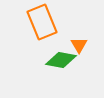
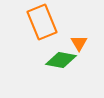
orange triangle: moved 2 px up
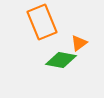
orange triangle: rotated 24 degrees clockwise
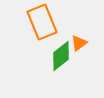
green diamond: moved 4 px up; rotated 48 degrees counterclockwise
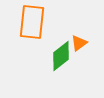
orange rectangle: moved 10 px left; rotated 28 degrees clockwise
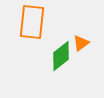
orange triangle: moved 2 px right
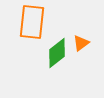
green diamond: moved 4 px left, 3 px up
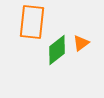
green diamond: moved 3 px up
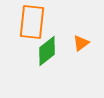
green diamond: moved 10 px left, 1 px down
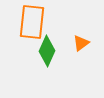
green diamond: rotated 28 degrees counterclockwise
